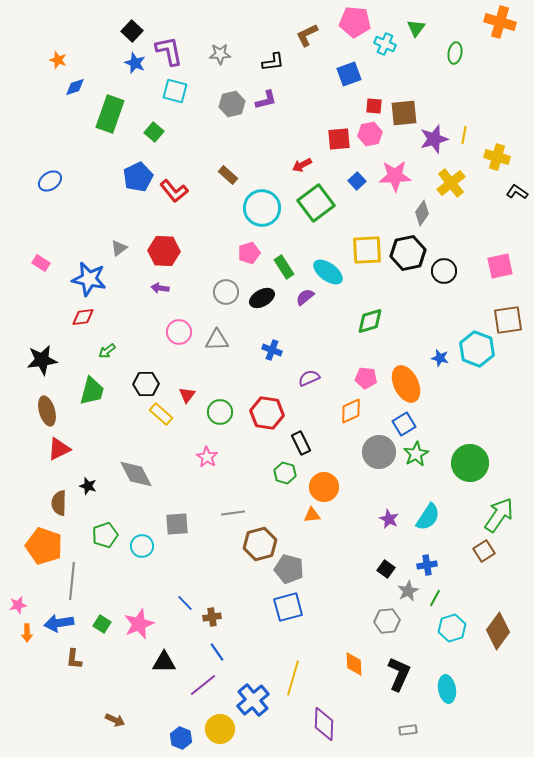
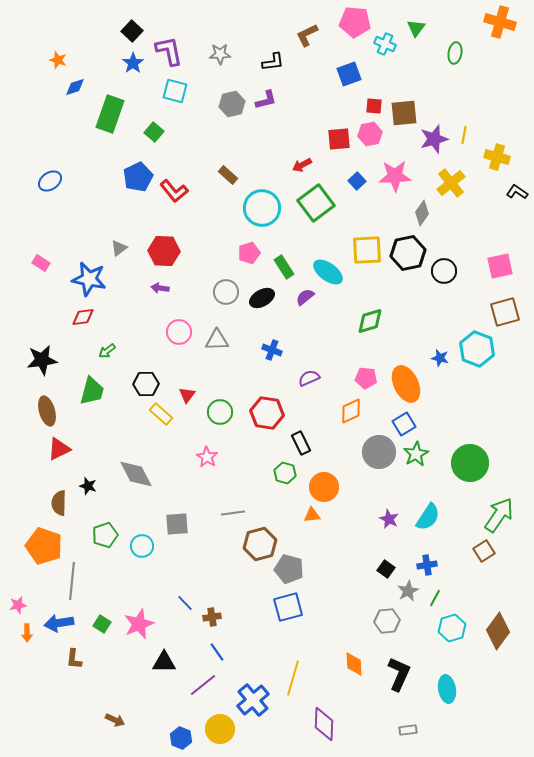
blue star at (135, 63): moved 2 px left; rotated 15 degrees clockwise
brown square at (508, 320): moved 3 px left, 8 px up; rotated 8 degrees counterclockwise
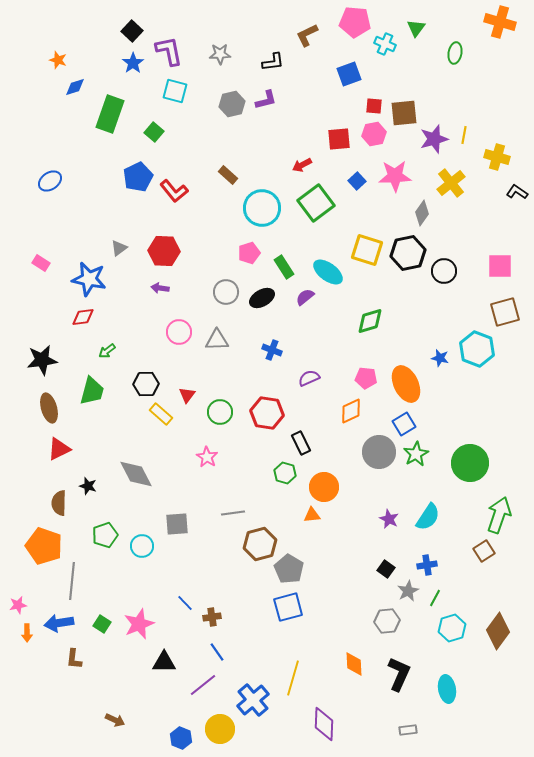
pink hexagon at (370, 134): moved 4 px right
yellow square at (367, 250): rotated 20 degrees clockwise
pink square at (500, 266): rotated 12 degrees clockwise
brown ellipse at (47, 411): moved 2 px right, 3 px up
green arrow at (499, 515): rotated 15 degrees counterclockwise
gray pentagon at (289, 569): rotated 16 degrees clockwise
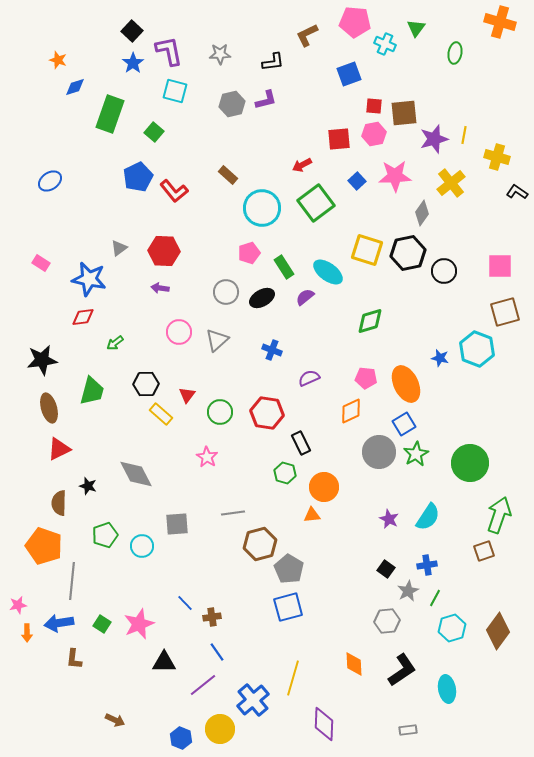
gray triangle at (217, 340): rotated 40 degrees counterclockwise
green arrow at (107, 351): moved 8 px right, 8 px up
brown square at (484, 551): rotated 15 degrees clockwise
black L-shape at (399, 674): moved 3 px right, 4 px up; rotated 32 degrees clockwise
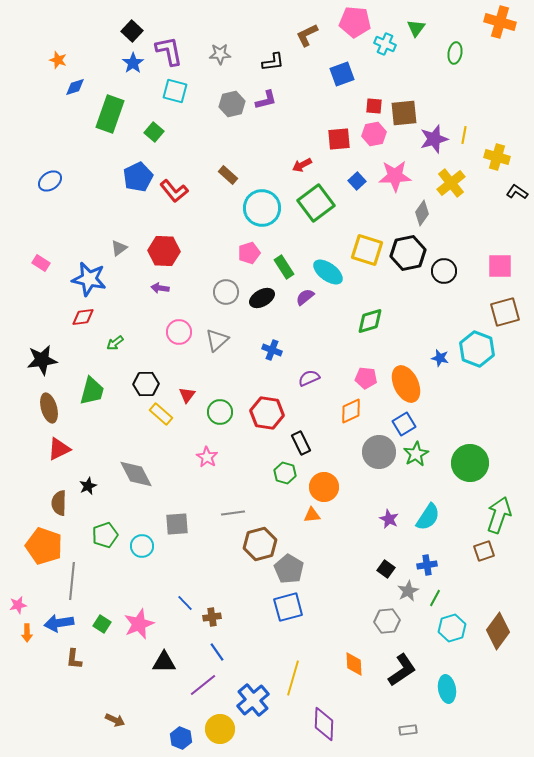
blue square at (349, 74): moved 7 px left
black star at (88, 486): rotated 30 degrees clockwise
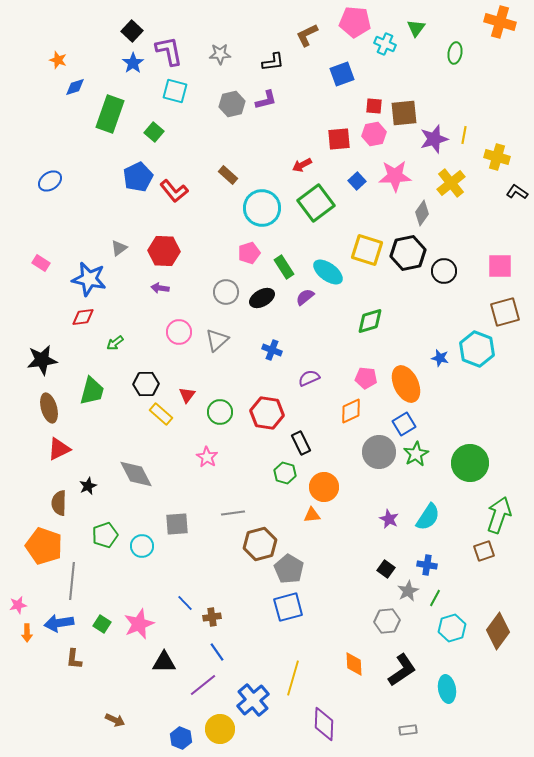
blue cross at (427, 565): rotated 18 degrees clockwise
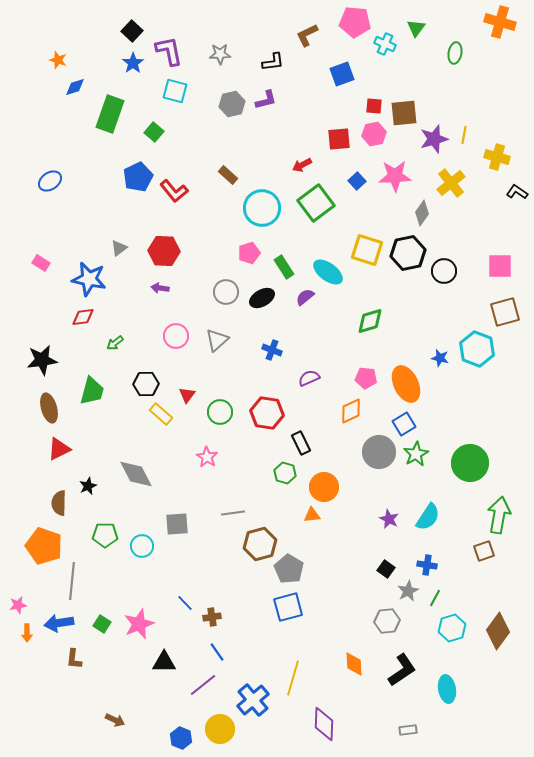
pink circle at (179, 332): moved 3 px left, 4 px down
green arrow at (499, 515): rotated 9 degrees counterclockwise
green pentagon at (105, 535): rotated 20 degrees clockwise
